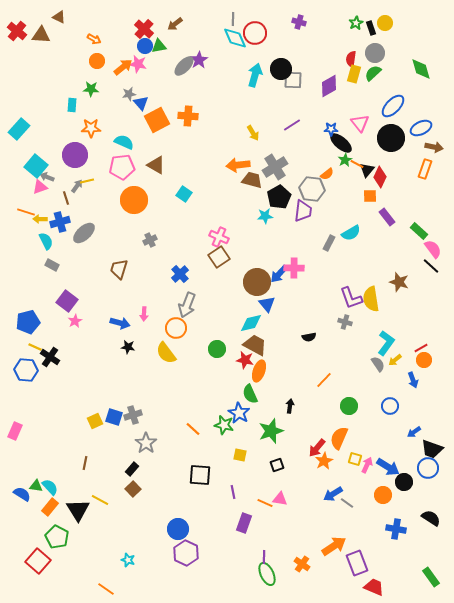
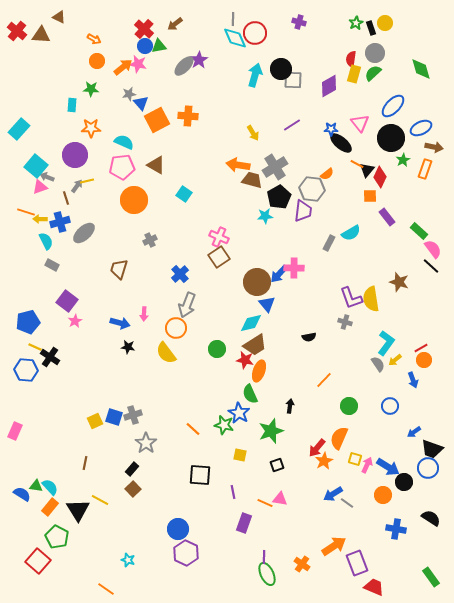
green star at (345, 160): moved 58 px right
orange arrow at (238, 165): rotated 15 degrees clockwise
brown trapezoid at (255, 345): rotated 120 degrees clockwise
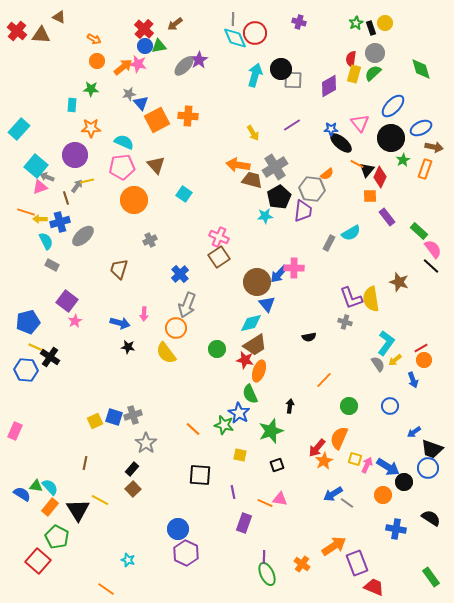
brown triangle at (156, 165): rotated 18 degrees clockwise
gray ellipse at (84, 233): moved 1 px left, 3 px down
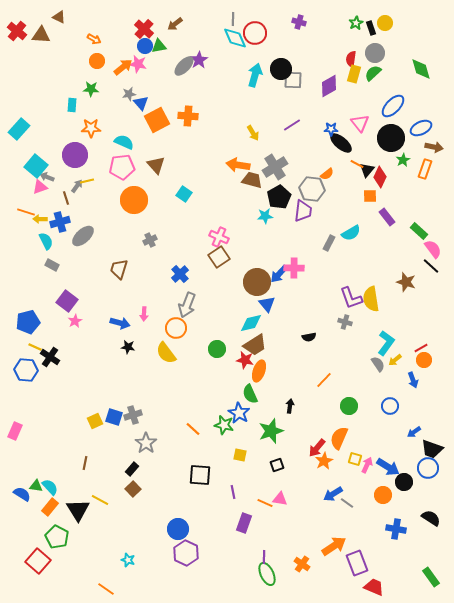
brown star at (399, 282): moved 7 px right
